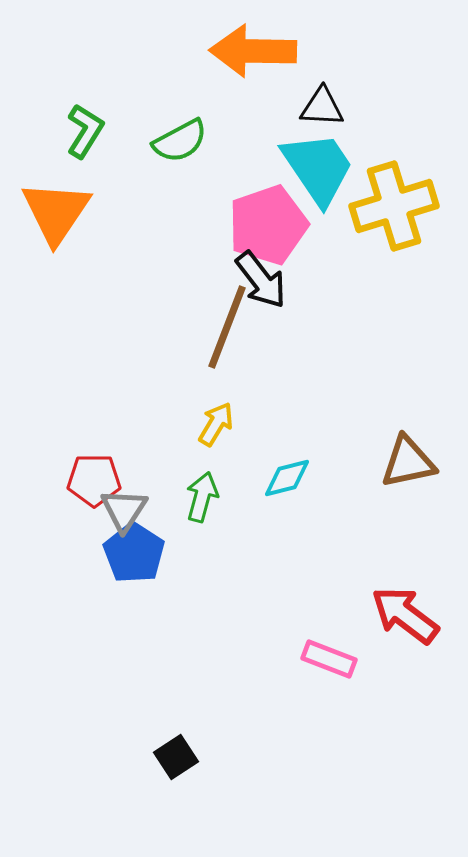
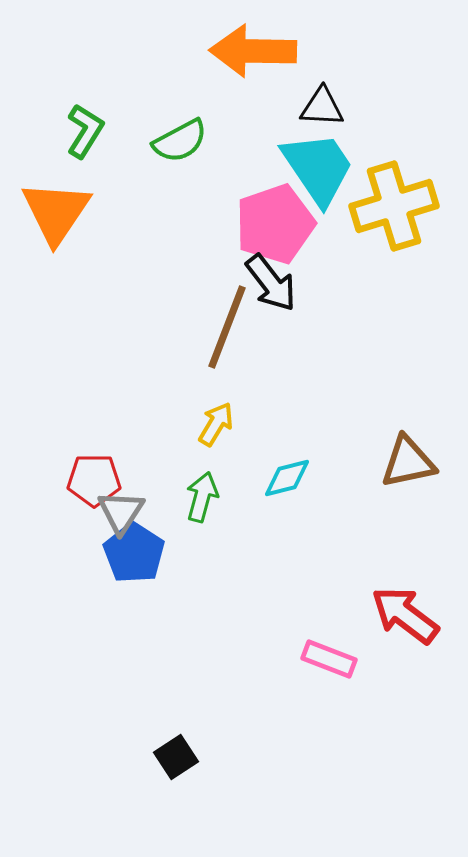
pink pentagon: moved 7 px right, 1 px up
black arrow: moved 10 px right, 3 px down
gray triangle: moved 3 px left, 2 px down
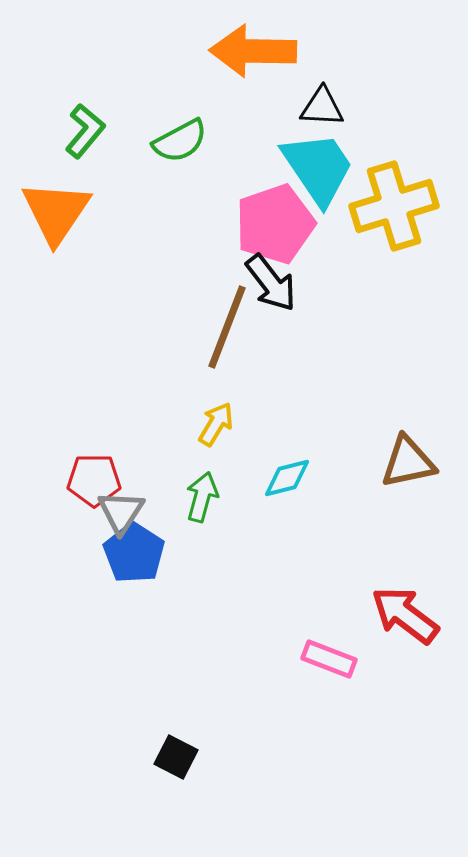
green L-shape: rotated 8 degrees clockwise
black square: rotated 30 degrees counterclockwise
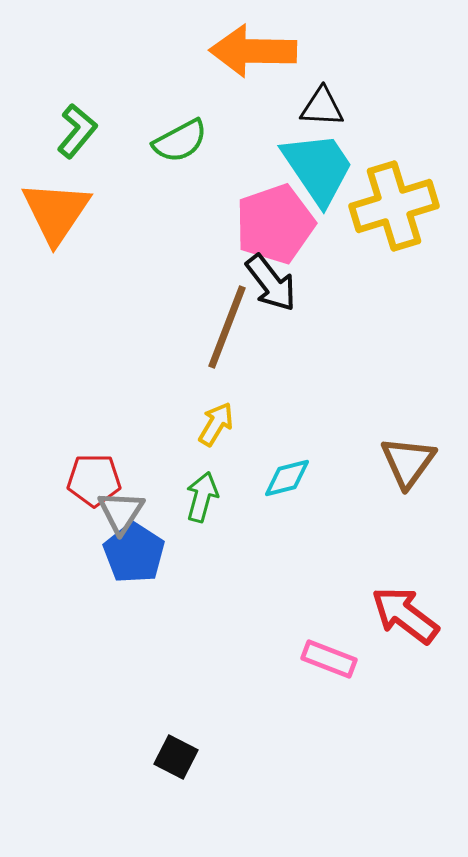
green L-shape: moved 8 px left
brown triangle: rotated 42 degrees counterclockwise
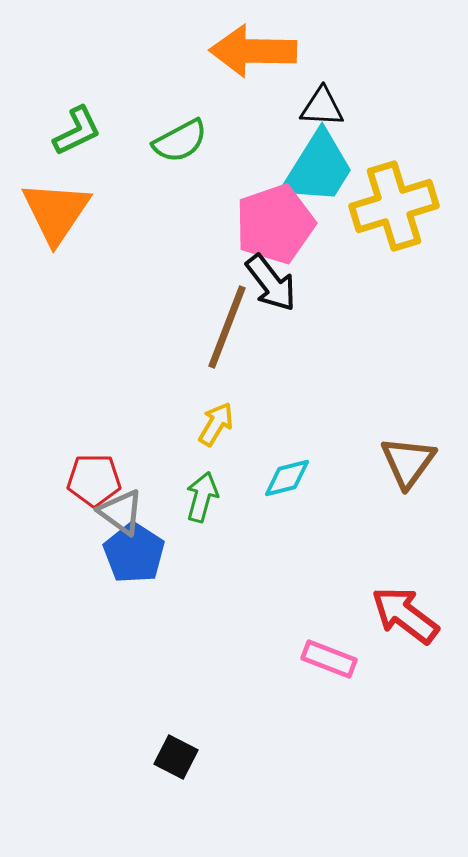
green L-shape: rotated 24 degrees clockwise
cyan trapezoid: rotated 66 degrees clockwise
gray triangle: rotated 27 degrees counterclockwise
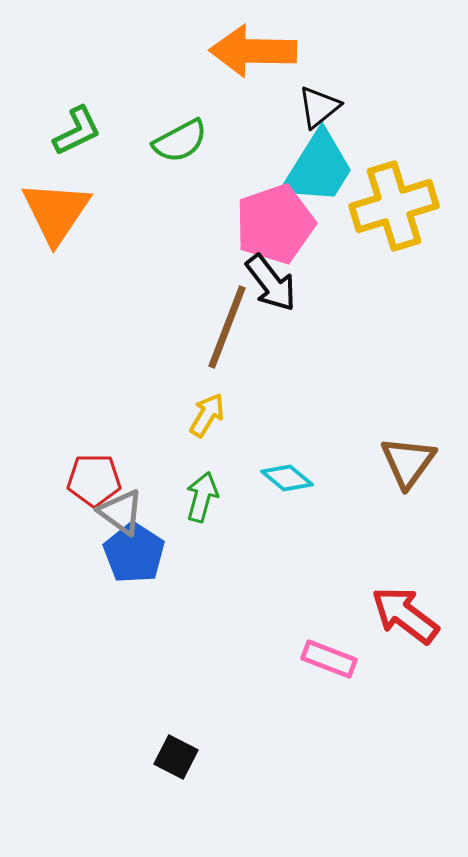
black triangle: moved 3 px left; rotated 42 degrees counterclockwise
yellow arrow: moved 9 px left, 9 px up
cyan diamond: rotated 54 degrees clockwise
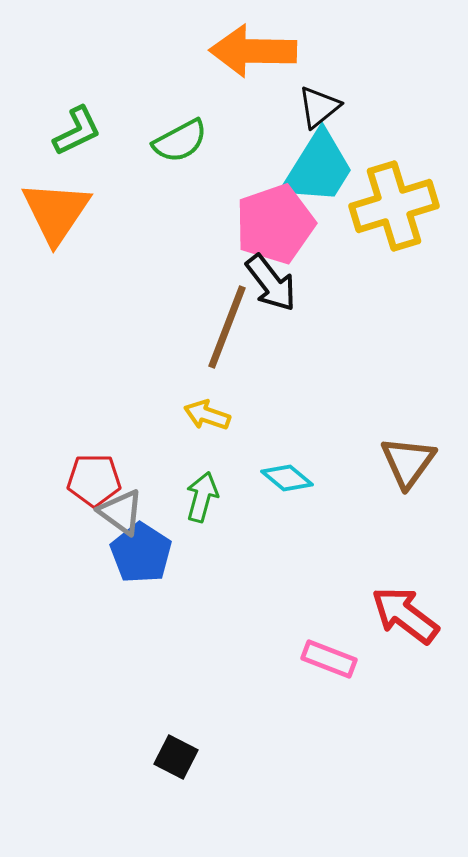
yellow arrow: rotated 102 degrees counterclockwise
blue pentagon: moved 7 px right
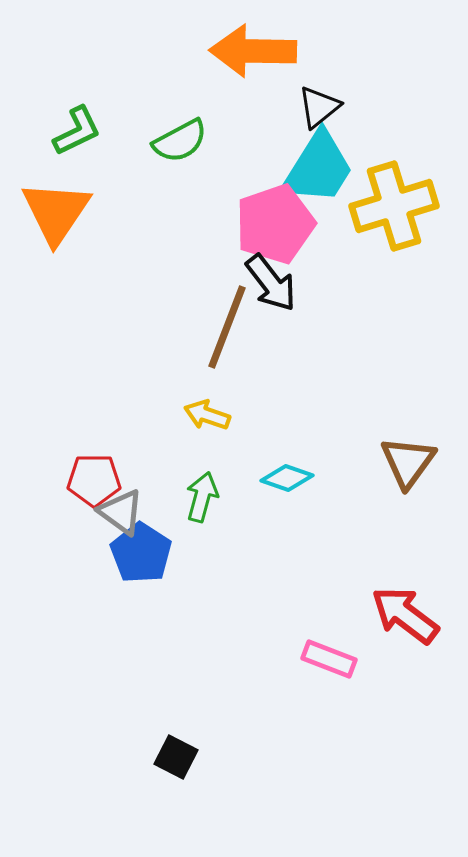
cyan diamond: rotated 21 degrees counterclockwise
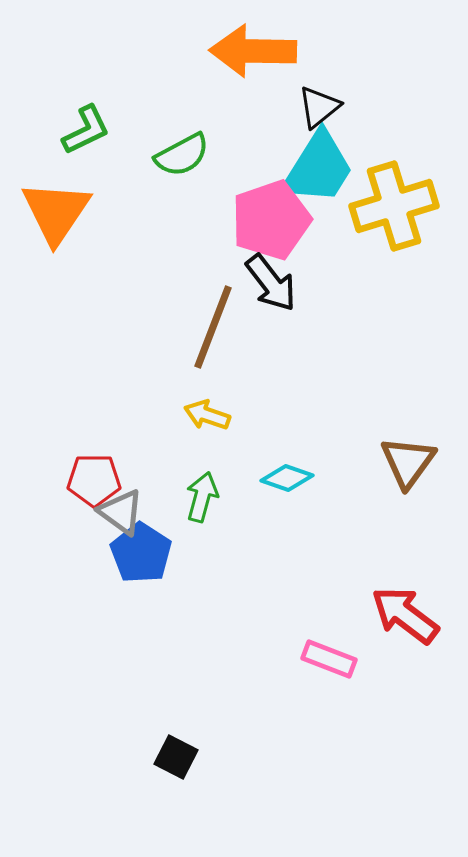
green L-shape: moved 9 px right, 1 px up
green semicircle: moved 2 px right, 14 px down
pink pentagon: moved 4 px left, 4 px up
brown line: moved 14 px left
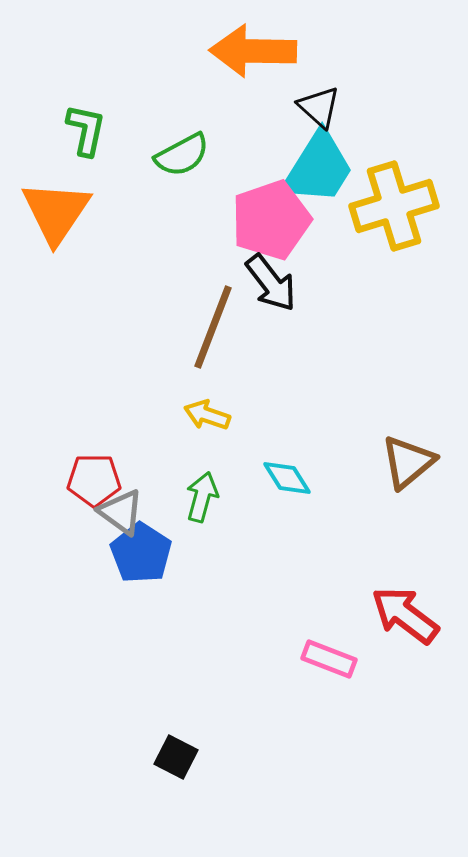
black triangle: rotated 39 degrees counterclockwise
green L-shape: rotated 52 degrees counterclockwise
brown triangle: rotated 14 degrees clockwise
cyan diamond: rotated 39 degrees clockwise
